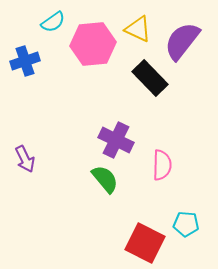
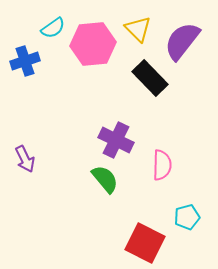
cyan semicircle: moved 6 px down
yellow triangle: rotated 20 degrees clockwise
cyan pentagon: moved 1 px right, 7 px up; rotated 20 degrees counterclockwise
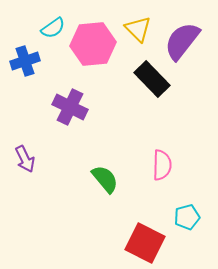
black rectangle: moved 2 px right, 1 px down
purple cross: moved 46 px left, 33 px up
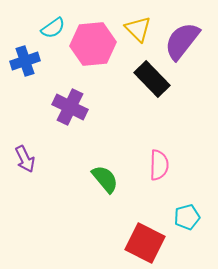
pink semicircle: moved 3 px left
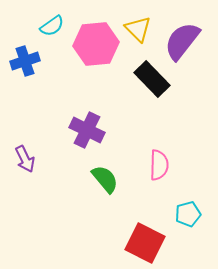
cyan semicircle: moved 1 px left, 2 px up
pink hexagon: moved 3 px right
purple cross: moved 17 px right, 23 px down
cyan pentagon: moved 1 px right, 3 px up
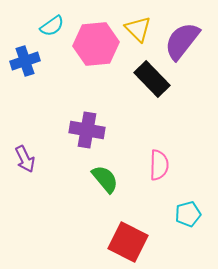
purple cross: rotated 16 degrees counterclockwise
red square: moved 17 px left, 1 px up
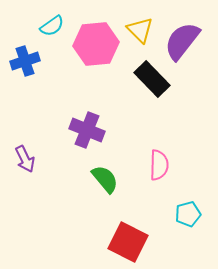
yellow triangle: moved 2 px right, 1 px down
purple cross: rotated 12 degrees clockwise
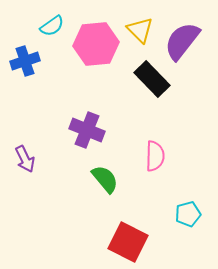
pink semicircle: moved 4 px left, 9 px up
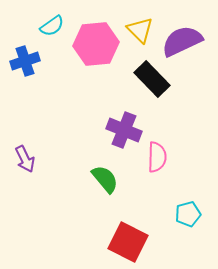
purple semicircle: rotated 27 degrees clockwise
purple cross: moved 37 px right
pink semicircle: moved 2 px right, 1 px down
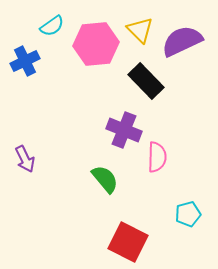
blue cross: rotated 8 degrees counterclockwise
black rectangle: moved 6 px left, 2 px down
